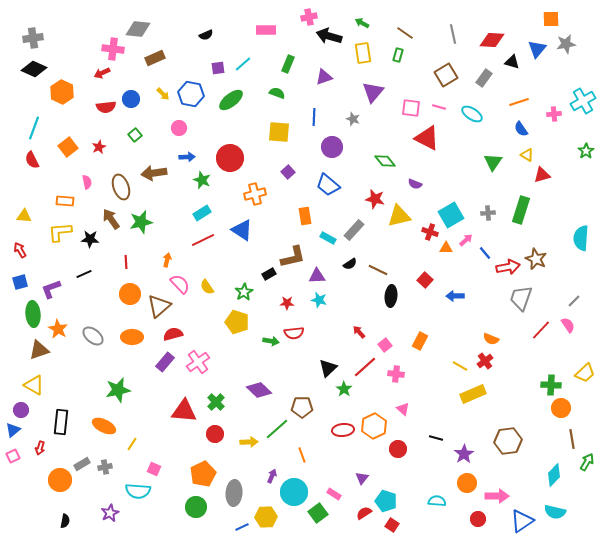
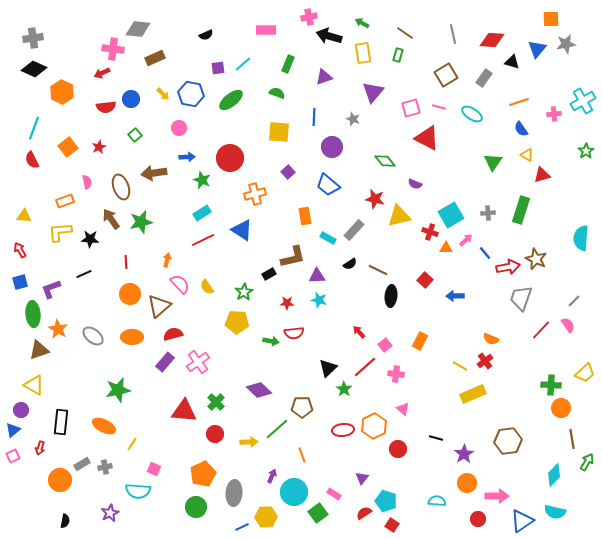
pink square at (411, 108): rotated 24 degrees counterclockwise
orange rectangle at (65, 201): rotated 24 degrees counterclockwise
yellow pentagon at (237, 322): rotated 15 degrees counterclockwise
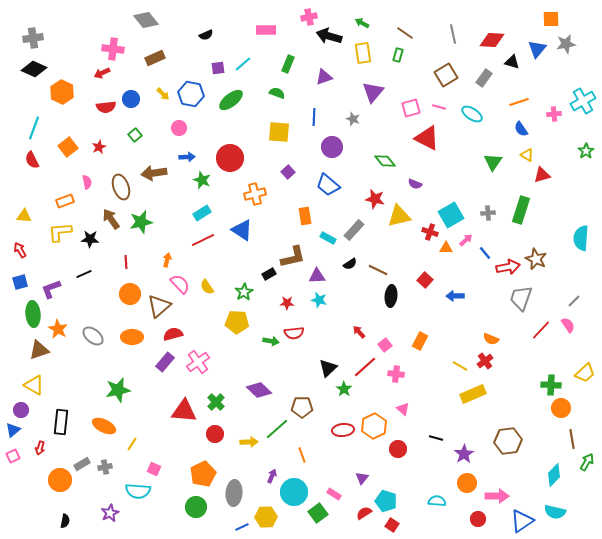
gray diamond at (138, 29): moved 8 px right, 9 px up; rotated 45 degrees clockwise
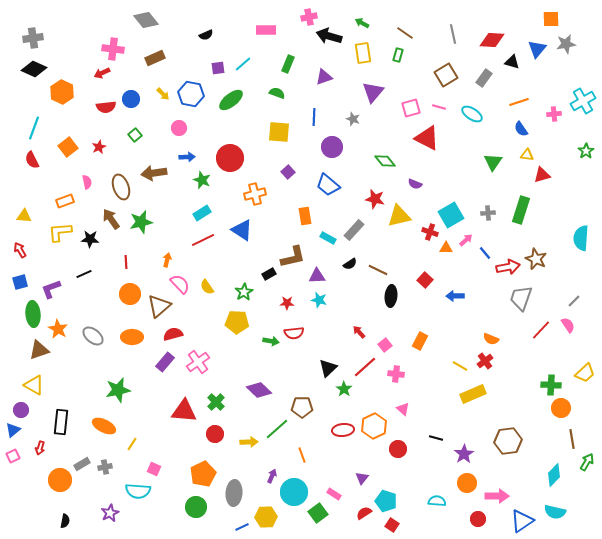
yellow triangle at (527, 155): rotated 24 degrees counterclockwise
